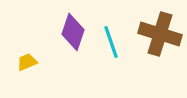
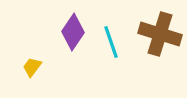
purple diamond: rotated 15 degrees clockwise
yellow trapezoid: moved 5 px right, 5 px down; rotated 30 degrees counterclockwise
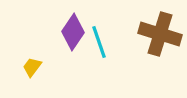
cyan line: moved 12 px left
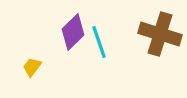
purple diamond: rotated 12 degrees clockwise
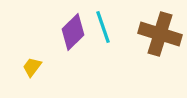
cyan line: moved 4 px right, 15 px up
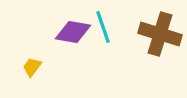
purple diamond: rotated 54 degrees clockwise
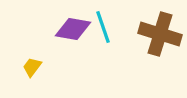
purple diamond: moved 3 px up
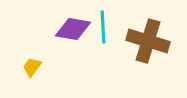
cyan line: rotated 16 degrees clockwise
brown cross: moved 12 px left, 7 px down
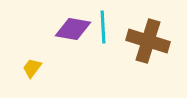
yellow trapezoid: moved 1 px down
